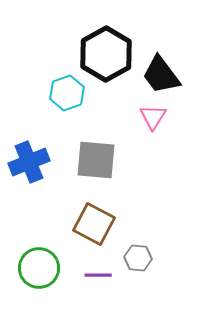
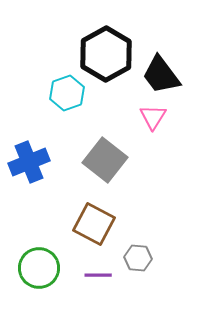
gray square: moved 9 px right; rotated 33 degrees clockwise
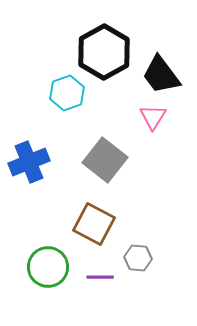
black hexagon: moved 2 px left, 2 px up
green circle: moved 9 px right, 1 px up
purple line: moved 2 px right, 2 px down
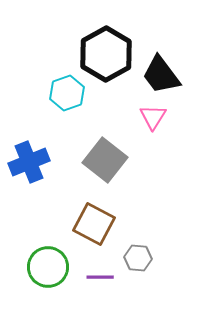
black hexagon: moved 2 px right, 2 px down
